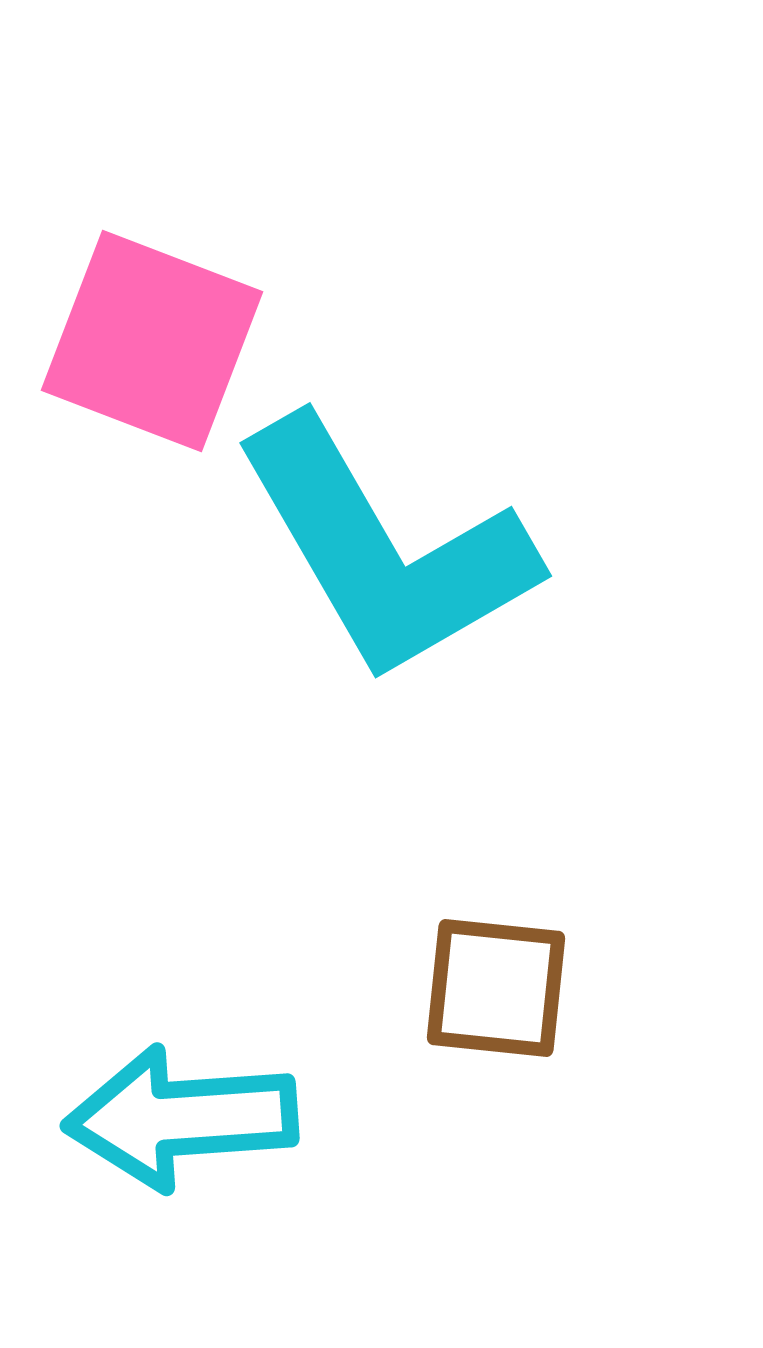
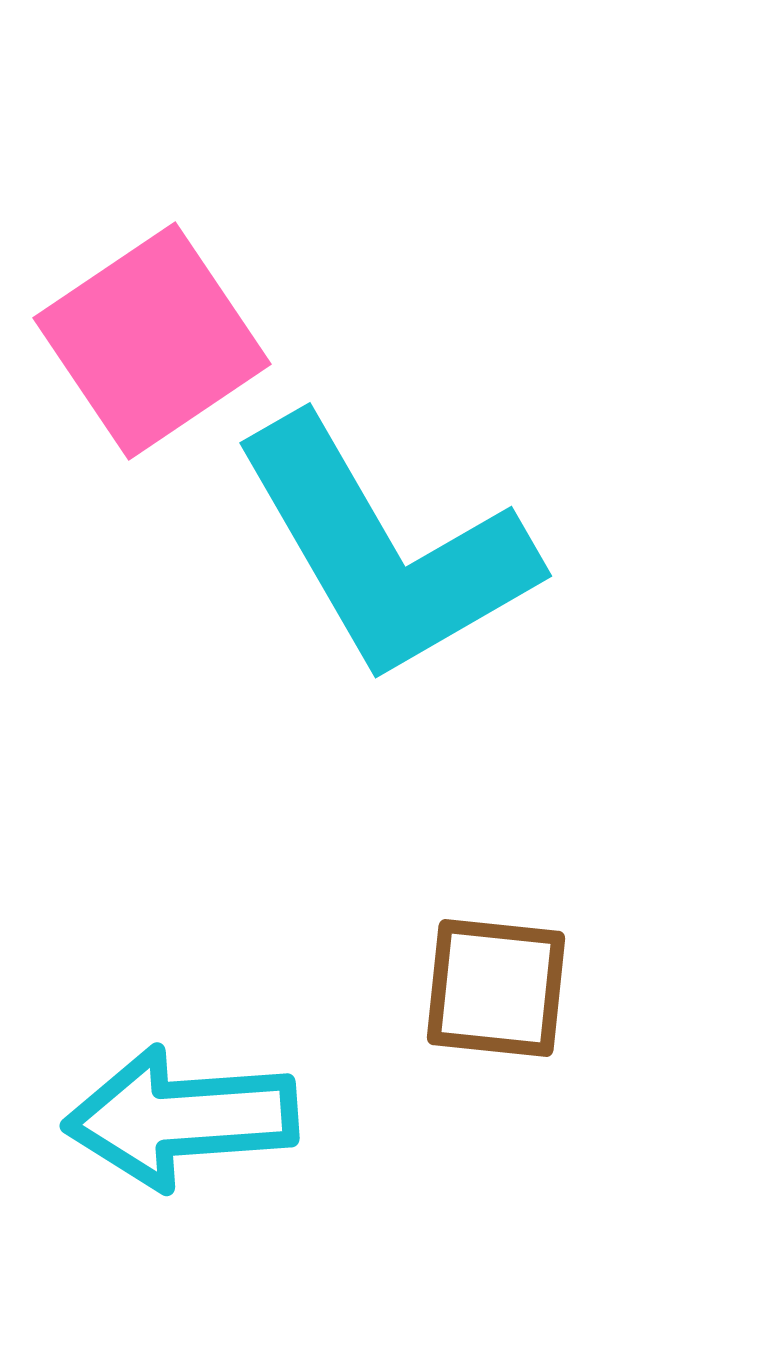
pink square: rotated 35 degrees clockwise
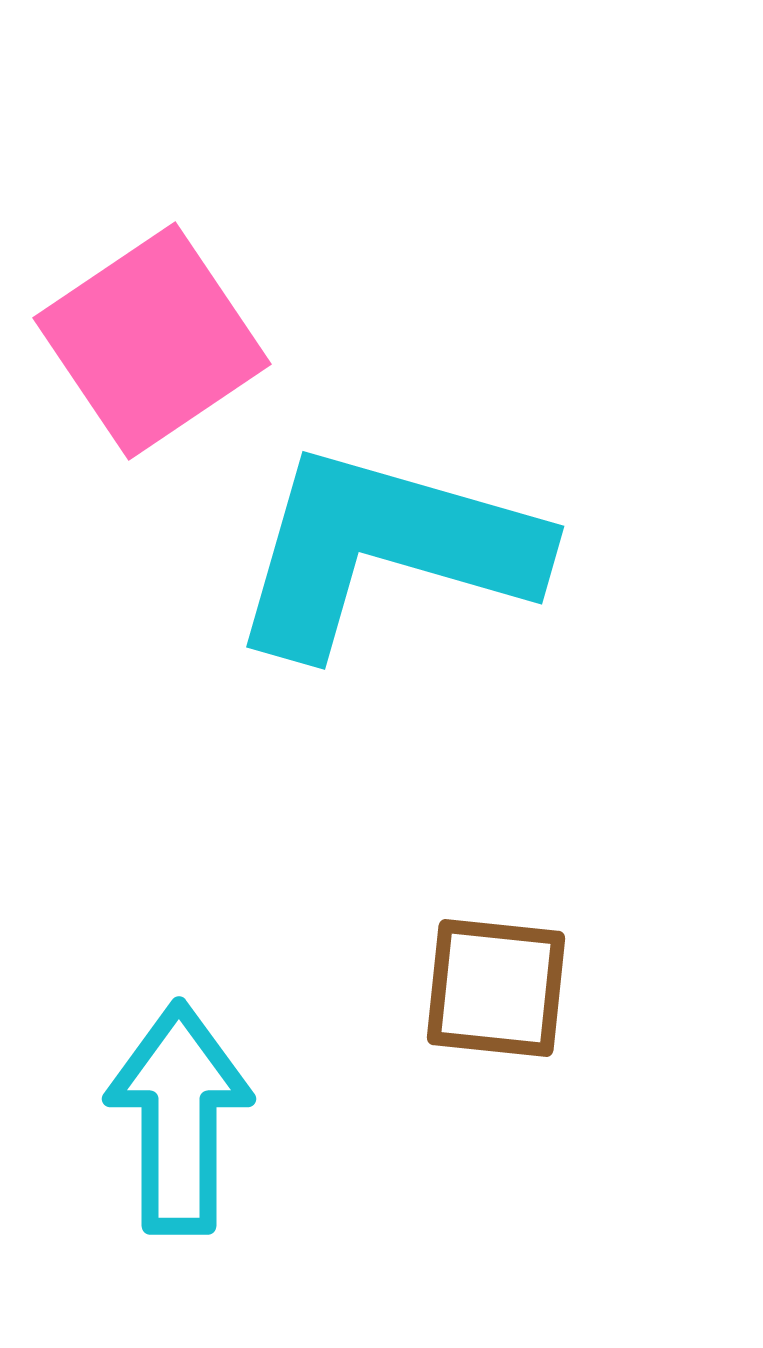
cyan L-shape: rotated 136 degrees clockwise
cyan arrow: moved 2 px left; rotated 94 degrees clockwise
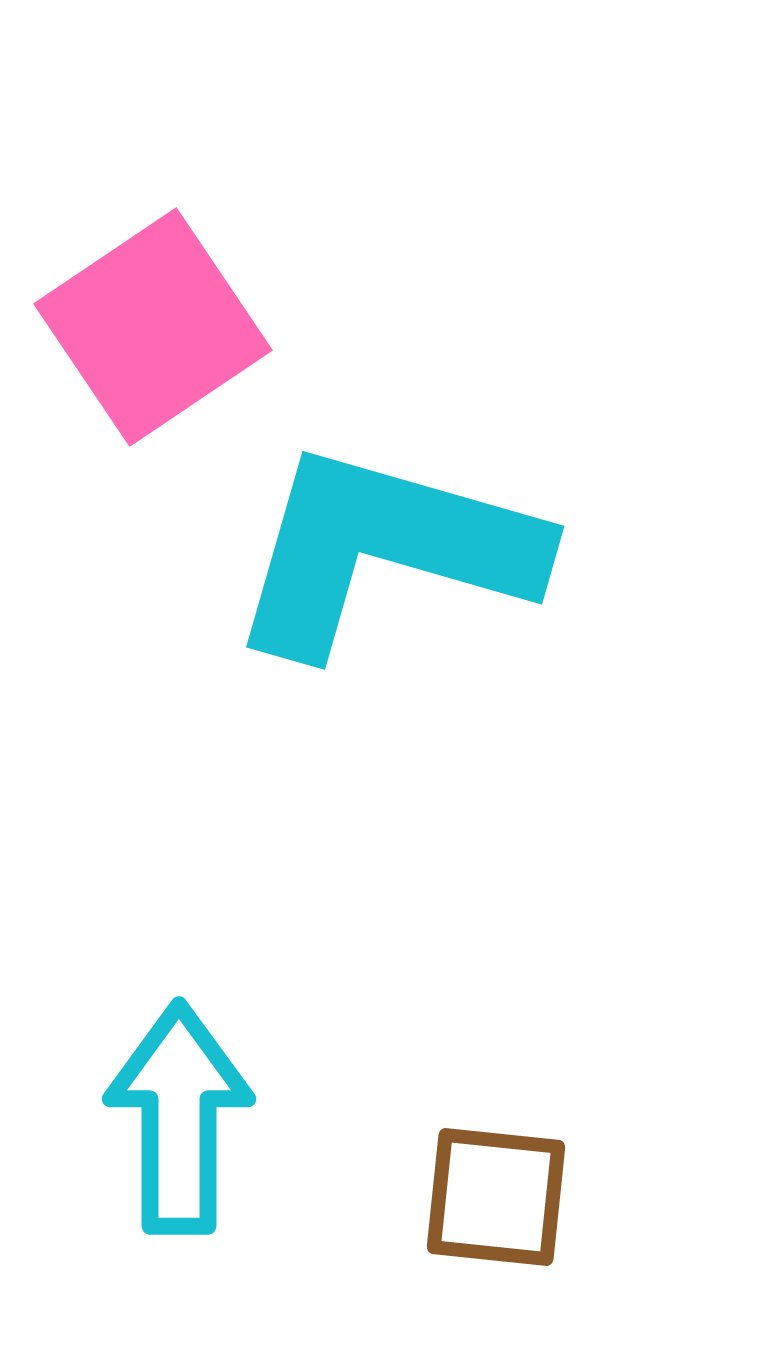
pink square: moved 1 px right, 14 px up
brown square: moved 209 px down
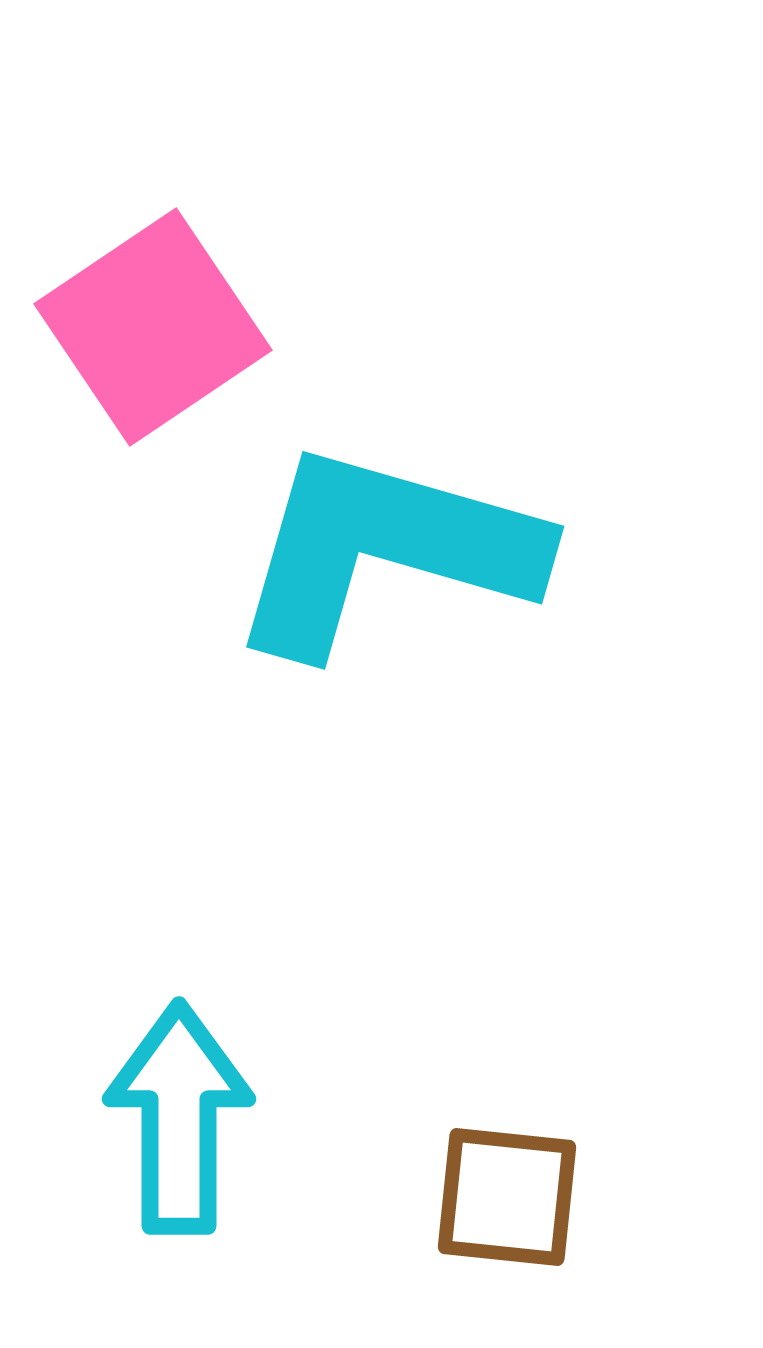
brown square: moved 11 px right
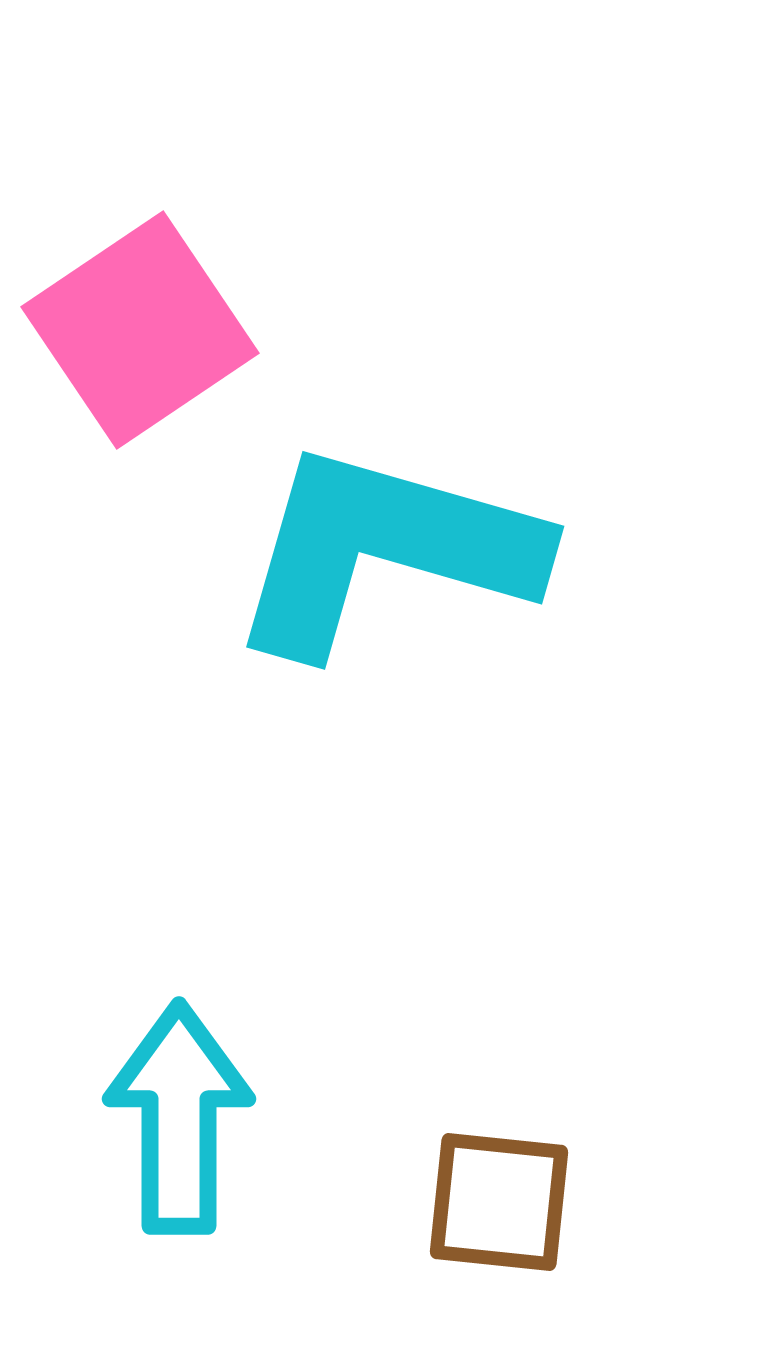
pink square: moved 13 px left, 3 px down
brown square: moved 8 px left, 5 px down
